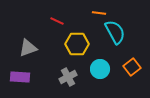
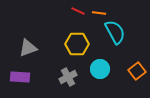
red line: moved 21 px right, 10 px up
orange square: moved 5 px right, 4 px down
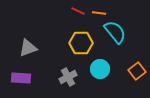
cyan semicircle: rotated 10 degrees counterclockwise
yellow hexagon: moved 4 px right, 1 px up
purple rectangle: moved 1 px right, 1 px down
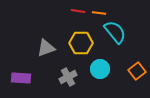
red line: rotated 16 degrees counterclockwise
gray triangle: moved 18 px right
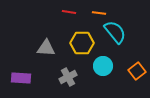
red line: moved 9 px left, 1 px down
yellow hexagon: moved 1 px right
gray triangle: rotated 24 degrees clockwise
cyan circle: moved 3 px right, 3 px up
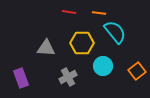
purple rectangle: rotated 66 degrees clockwise
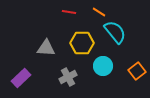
orange line: moved 1 px up; rotated 24 degrees clockwise
purple rectangle: rotated 66 degrees clockwise
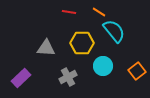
cyan semicircle: moved 1 px left, 1 px up
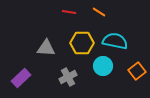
cyan semicircle: moved 1 px right, 10 px down; rotated 40 degrees counterclockwise
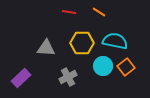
orange square: moved 11 px left, 4 px up
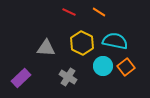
red line: rotated 16 degrees clockwise
yellow hexagon: rotated 25 degrees clockwise
gray cross: rotated 30 degrees counterclockwise
